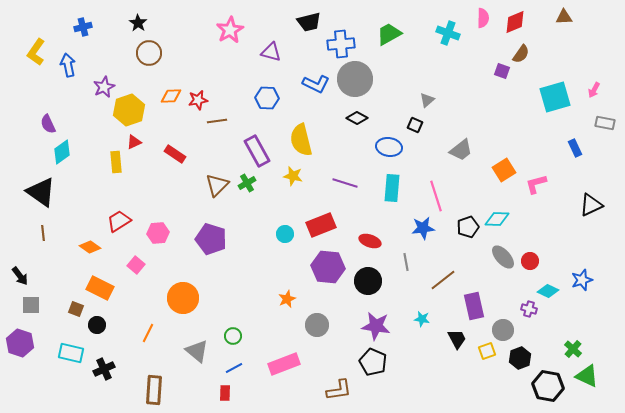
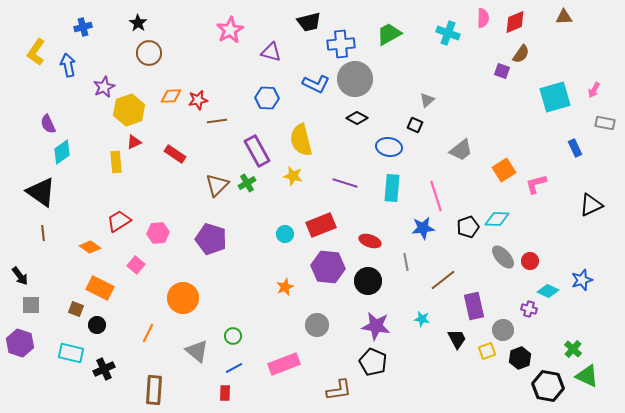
orange star at (287, 299): moved 2 px left, 12 px up
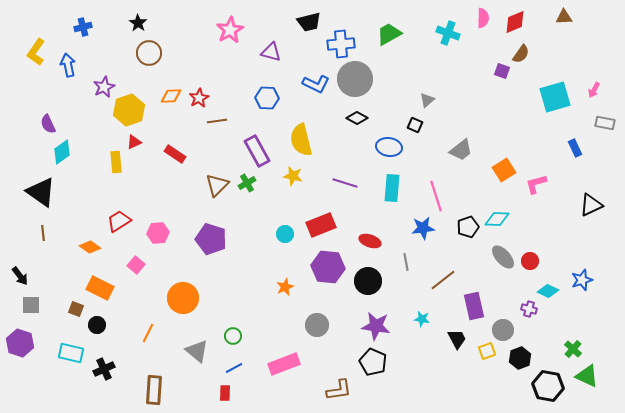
red star at (198, 100): moved 1 px right, 2 px up; rotated 18 degrees counterclockwise
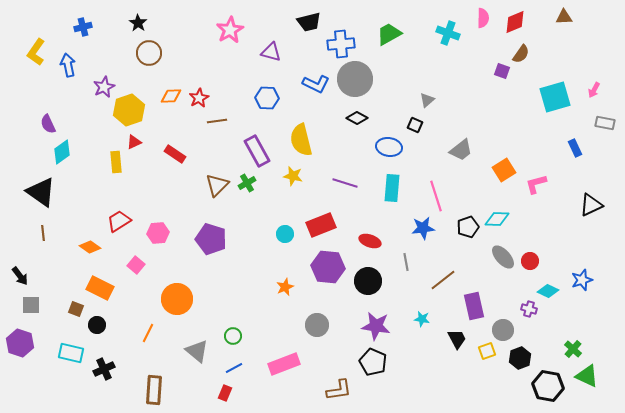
orange circle at (183, 298): moved 6 px left, 1 px down
red rectangle at (225, 393): rotated 21 degrees clockwise
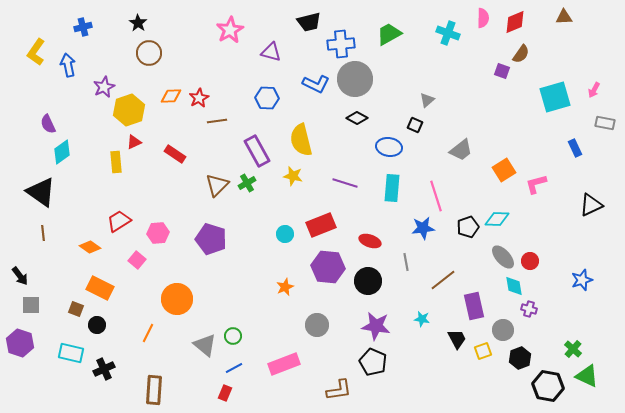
pink square at (136, 265): moved 1 px right, 5 px up
cyan diamond at (548, 291): moved 34 px left, 5 px up; rotated 55 degrees clockwise
gray triangle at (197, 351): moved 8 px right, 6 px up
yellow square at (487, 351): moved 4 px left
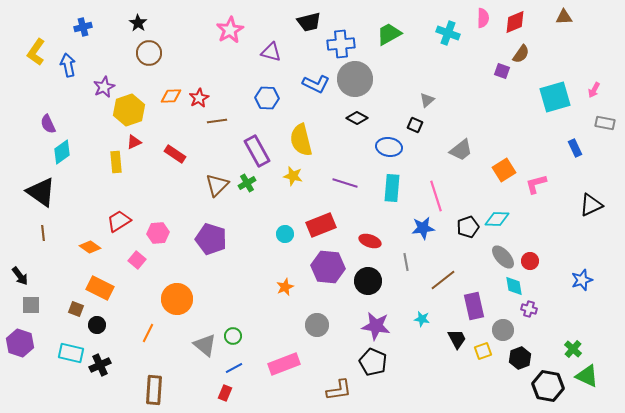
black cross at (104, 369): moved 4 px left, 4 px up
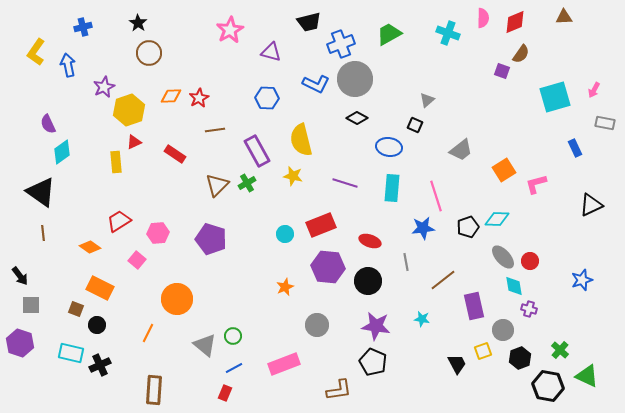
blue cross at (341, 44): rotated 16 degrees counterclockwise
brown line at (217, 121): moved 2 px left, 9 px down
black trapezoid at (457, 339): moved 25 px down
green cross at (573, 349): moved 13 px left, 1 px down
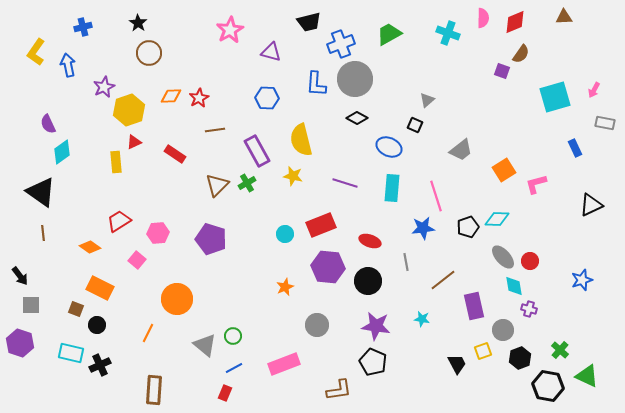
blue L-shape at (316, 84): rotated 68 degrees clockwise
blue ellipse at (389, 147): rotated 15 degrees clockwise
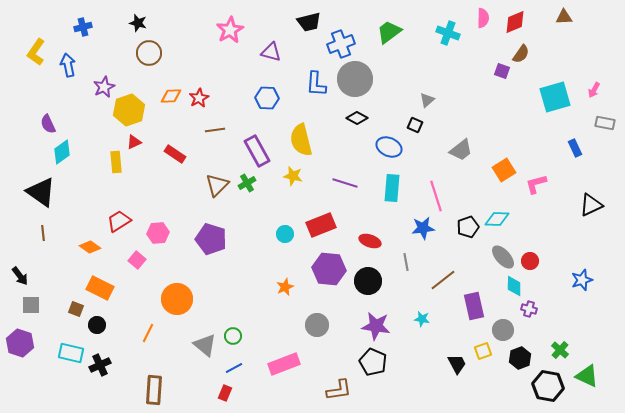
black star at (138, 23): rotated 18 degrees counterclockwise
green trapezoid at (389, 34): moved 2 px up; rotated 8 degrees counterclockwise
purple hexagon at (328, 267): moved 1 px right, 2 px down
cyan diamond at (514, 286): rotated 10 degrees clockwise
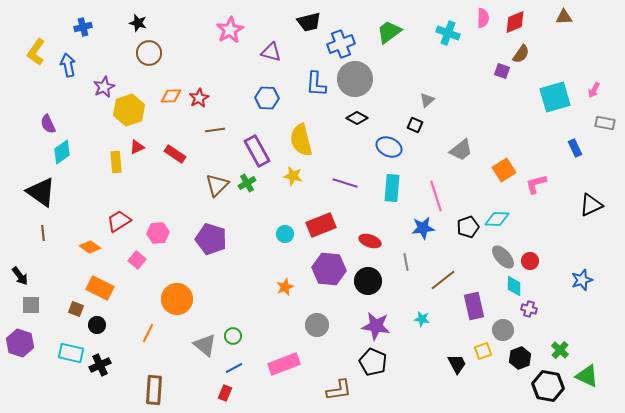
red triangle at (134, 142): moved 3 px right, 5 px down
